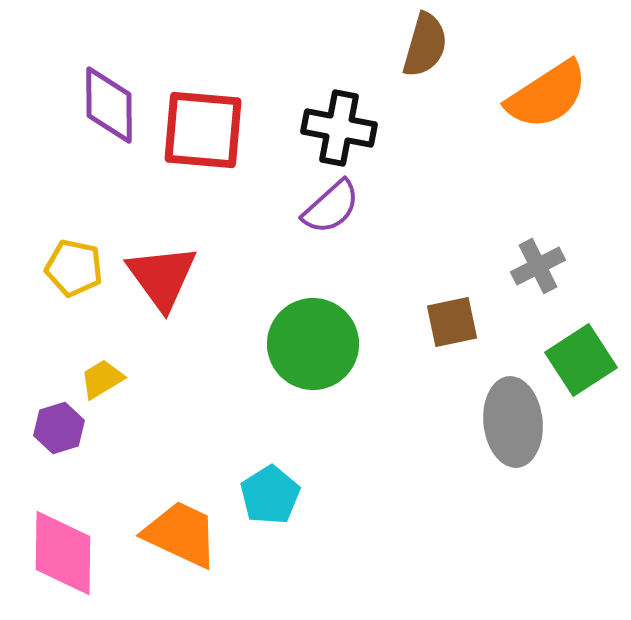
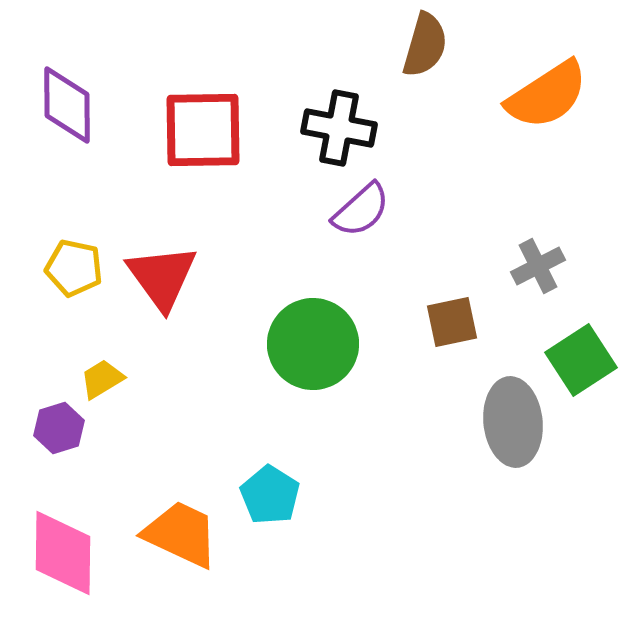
purple diamond: moved 42 px left
red square: rotated 6 degrees counterclockwise
purple semicircle: moved 30 px right, 3 px down
cyan pentagon: rotated 8 degrees counterclockwise
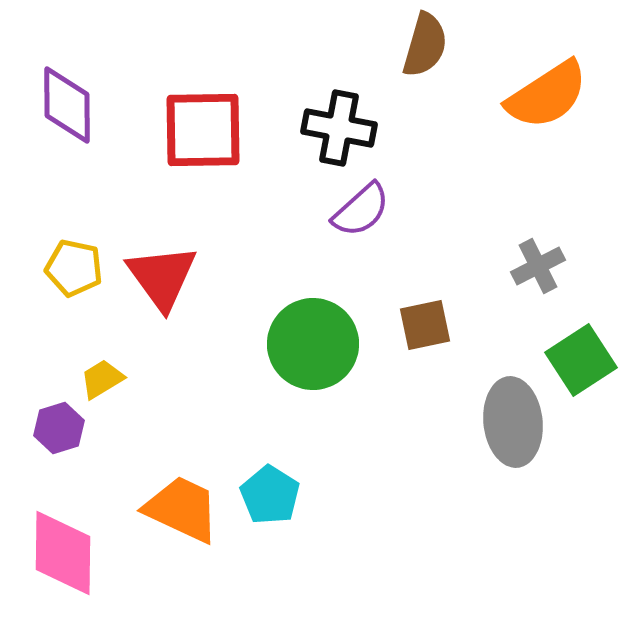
brown square: moved 27 px left, 3 px down
orange trapezoid: moved 1 px right, 25 px up
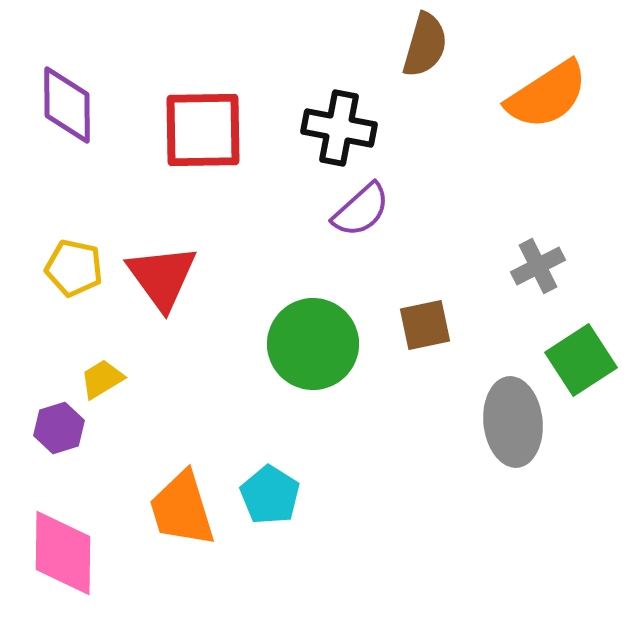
orange trapezoid: rotated 132 degrees counterclockwise
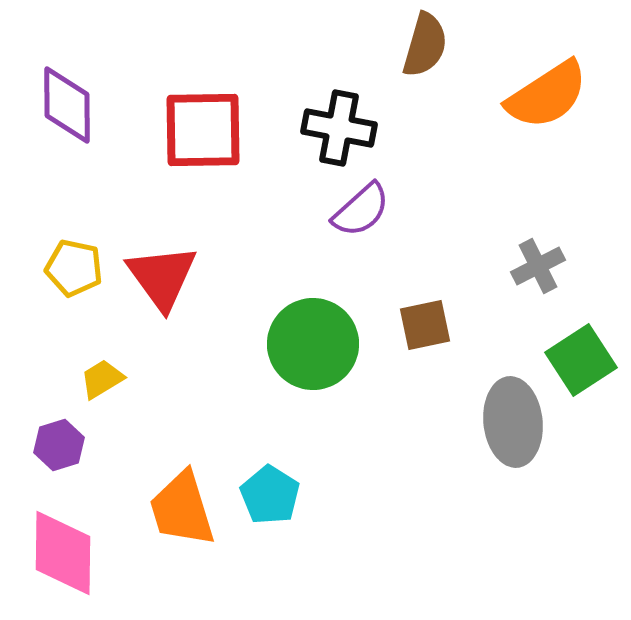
purple hexagon: moved 17 px down
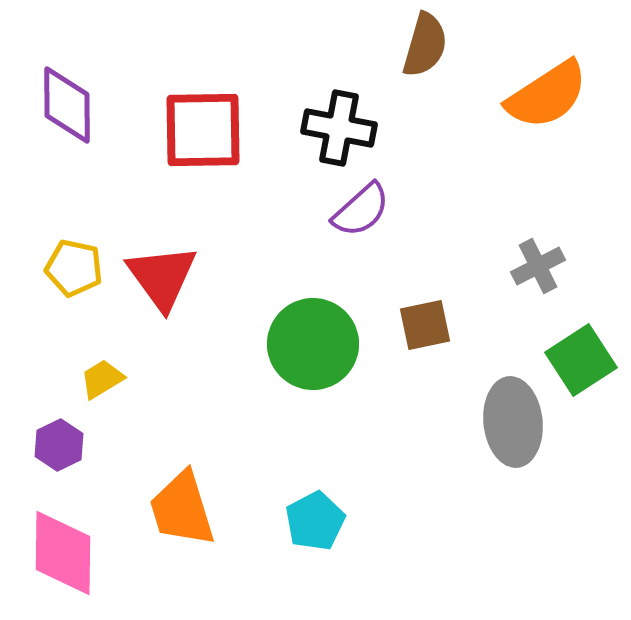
purple hexagon: rotated 9 degrees counterclockwise
cyan pentagon: moved 45 px right, 26 px down; rotated 12 degrees clockwise
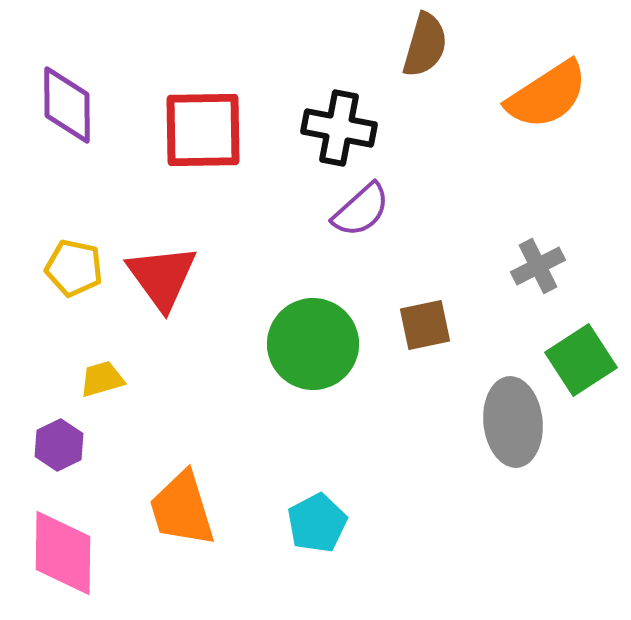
yellow trapezoid: rotated 15 degrees clockwise
cyan pentagon: moved 2 px right, 2 px down
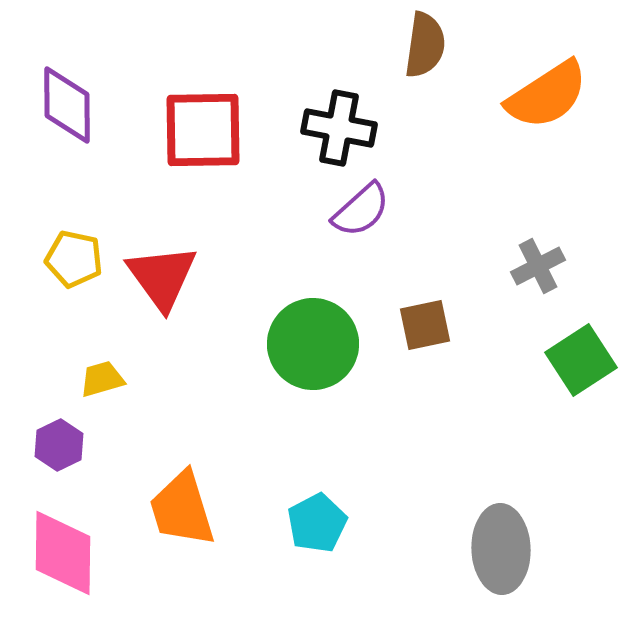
brown semicircle: rotated 8 degrees counterclockwise
yellow pentagon: moved 9 px up
gray ellipse: moved 12 px left, 127 px down; rotated 4 degrees clockwise
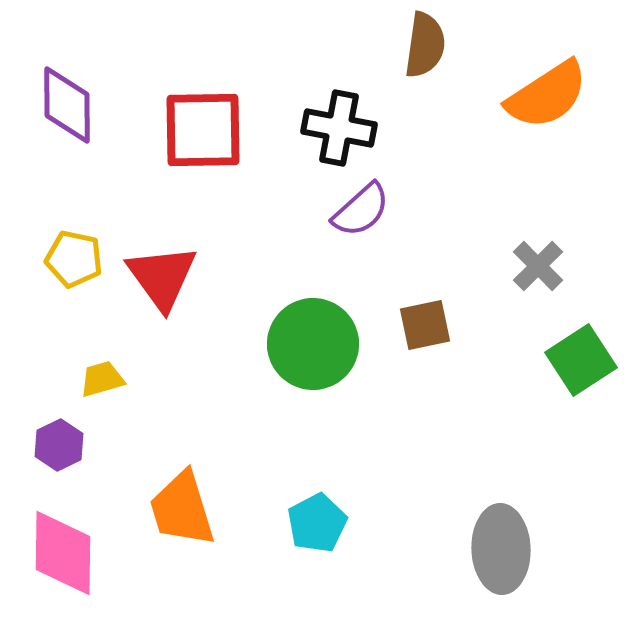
gray cross: rotated 18 degrees counterclockwise
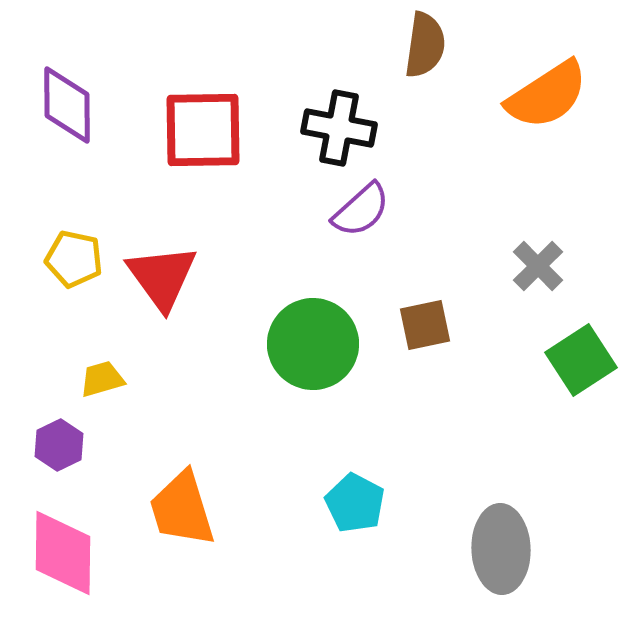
cyan pentagon: moved 38 px right, 20 px up; rotated 16 degrees counterclockwise
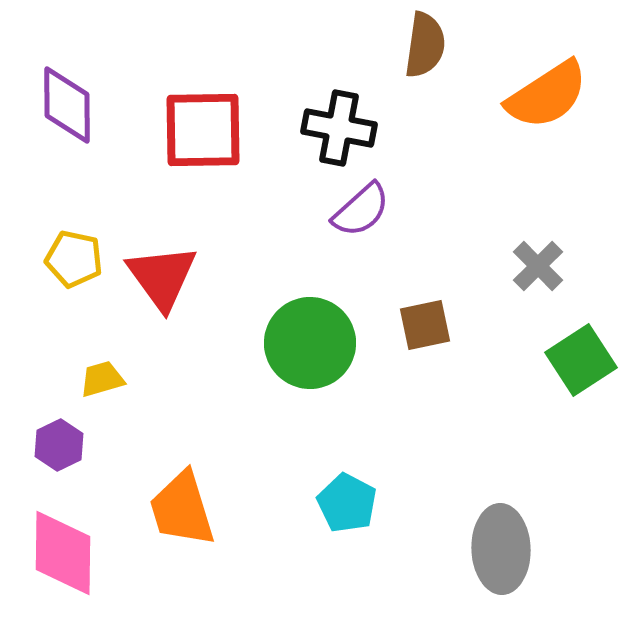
green circle: moved 3 px left, 1 px up
cyan pentagon: moved 8 px left
